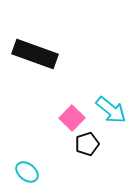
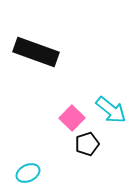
black rectangle: moved 1 px right, 2 px up
cyan ellipse: moved 1 px right, 1 px down; rotated 65 degrees counterclockwise
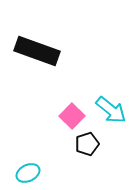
black rectangle: moved 1 px right, 1 px up
pink square: moved 2 px up
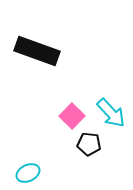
cyan arrow: moved 3 px down; rotated 8 degrees clockwise
black pentagon: moved 2 px right; rotated 25 degrees clockwise
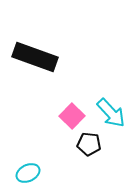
black rectangle: moved 2 px left, 6 px down
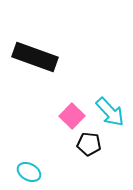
cyan arrow: moved 1 px left, 1 px up
cyan ellipse: moved 1 px right, 1 px up; rotated 55 degrees clockwise
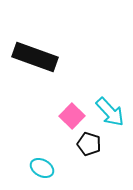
black pentagon: rotated 10 degrees clockwise
cyan ellipse: moved 13 px right, 4 px up
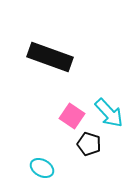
black rectangle: moved 15 px right
cyan arrow: moved 1 px left, 1 px down
pink square: rotated 10 degrees counterclockwise
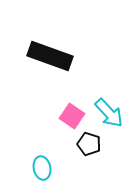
black rectangle: moved 1 px up
cyan ellipse: rotated 50 degrees clockwise
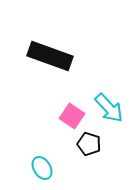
cyan arrow: moved 5 px up
cyan ellipse: rotated 20 degrees counterclockwise
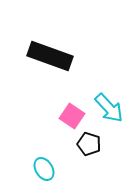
cyan ellipse: moved 2 px right, 1 px down
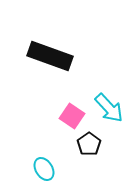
black pentagon: rotated 20 degrees clockwise
